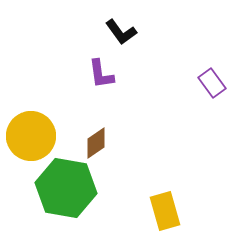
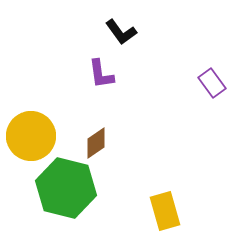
green hexagon: rotated 4 degrees clockwise
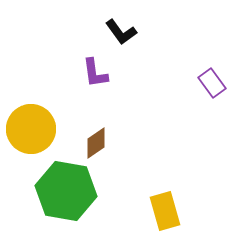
purple L-shape: moved 6 px left, 1 px up
yellow circle: moved 7 px up
green hexagon: moved 3 px down; rotated 4 degrees counterclockwise
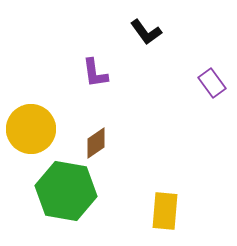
black L-shape: moved 25 px right
yellow rectangle: rotated 21 degrees clockwise
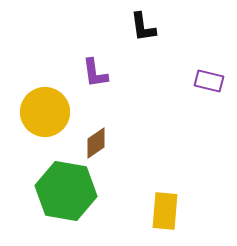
black L-shape: moved 3 px left, 5 px up; rotated 28 degrees clockwise
purple rectangle: moved 3 px left, 2 px up; rotated 40 degrees counterclockwise
yellow circle: moved 14 px right, 17 px up
